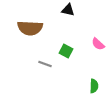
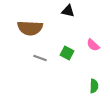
black triangle: moved 1 px down
pink semicircle: moved 5 px left, 1 px down
green square: moved 1 px right, 2 px down
gray line: moved 5 px left, 6 px up
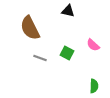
brown semicircle: rotated 60 degrees clockwise
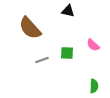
brown semicircle: rotated 15 degrees counterclockwise
green square: rotated 24 degrees counterclockwise
gray line: moved 2 px right, 2 px down; rotated 40 degrees counterclockwise
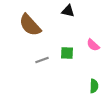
brown semicircle: moved 3 px up
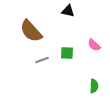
brown semicircle: moved 1 px right, 6 px down
pink semicircle: moved 1 px right
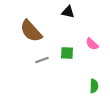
black triangle: moved 1 px down
pink semicircle: moved 2 px left, 1 px up
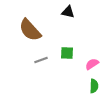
brown semicircle: moved 1 px left, 1 px up
pink semicircle: moved 20 px down; rotated 104 degrees clockwise
gray line: moved 1 px left
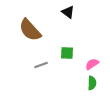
black triangle: rotated 24 degrees clockwise
gray line: moved 5 px down
green semicircle: moved 2 px left, 3 px up
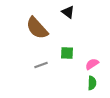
brown semicircle: moved 7 px right, 2 px up
